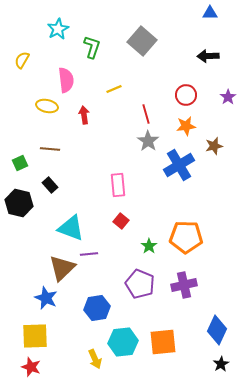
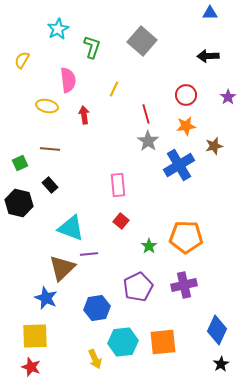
pink semicircle: moved 2 px right
yellow line: rotated 42 degrees counterclockwise
purple pentagon: moved 2 px left, 3 px down; rotated 24 degrees clockwise
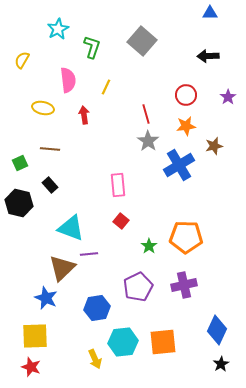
yellow line: moved 8 px left, 2 px up
yellow ellipse: moved 4 px left, 2 px down
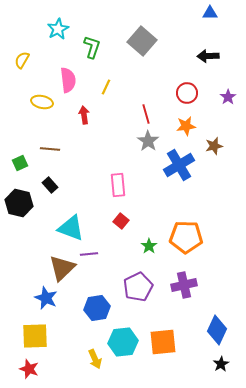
red circle: moved 1 px right, 2 px up
yellow ellipse: moved 1 px left, 6 px up
red star: moved 2 px left, 2 px down
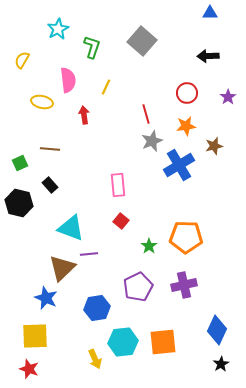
gray star: moved 4 px right; rotated 15 degrees clockwise
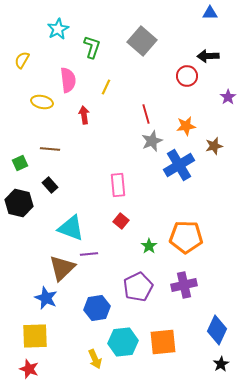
red circle: moved 17 px up
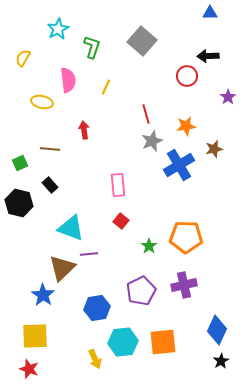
yellow semicircle: moved 1 px right, 2 px up
red arrow: moved 15 px down
brown star: moved 3 px down
purple pentagon: moved 3 px right, 4 px down
blue star: moved 3 px left, 3 px up; rotated 10 degrees clockwise
black star: moved 3 px up
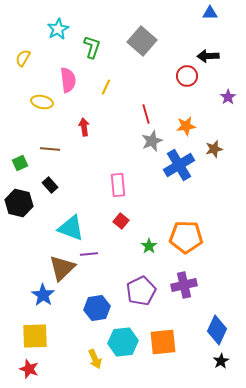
red arrow: moved 3 px up
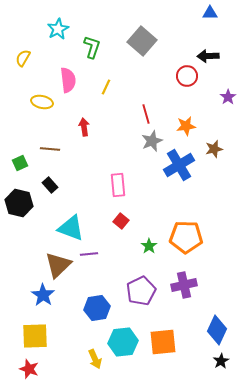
brown triangle: moved 4 px left, 3 px up
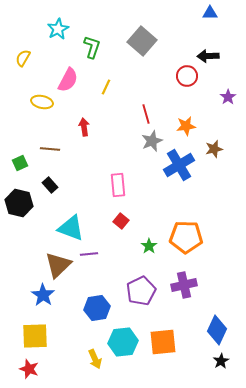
pink semicircle: rotated 35 degrees clockwise
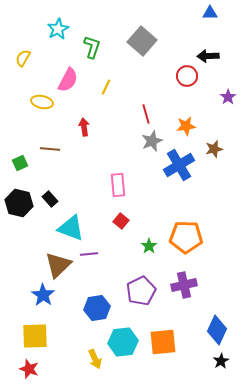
black rectangle: moved 14 px down
